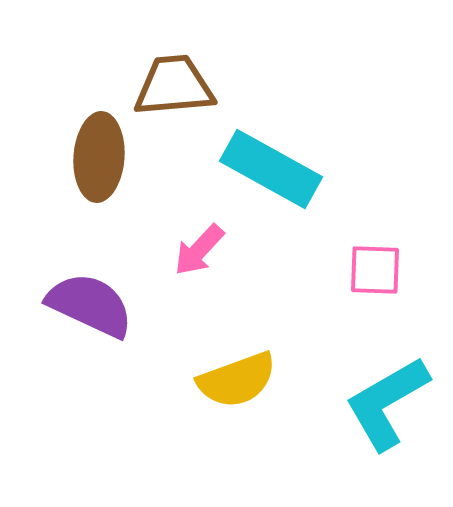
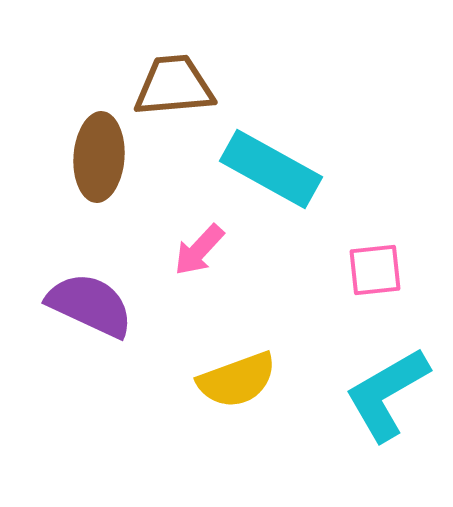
pink square: rotated 8 degrees counterclockwise
cyan L-shape: moved 9 px up
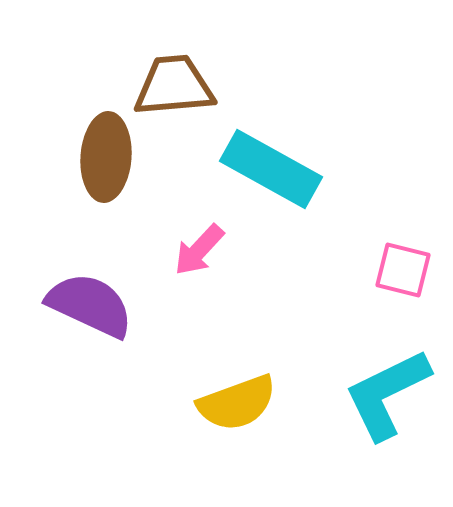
brown ellipse: moved 7 px right
pink square: moved 28 px right; rotated 20 degrees clockwise
yellow semicircle: moved 23 px down
cyan L-shape: rotated 4 degrees clockwise
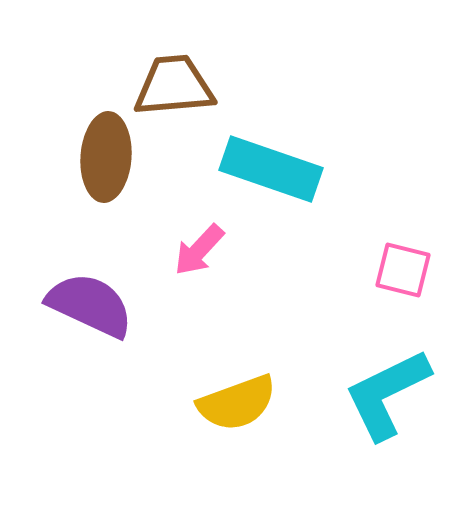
cyan rectangle: rotated 10 degrees counterclockwise
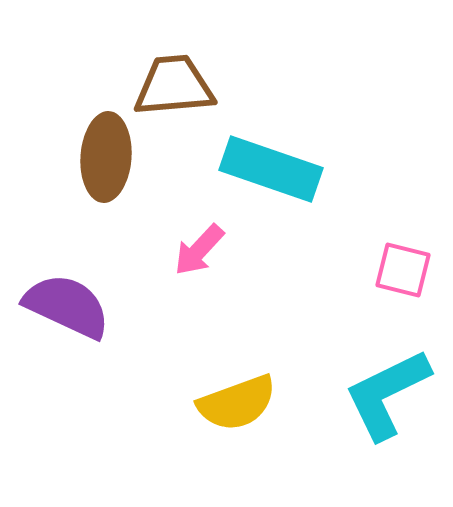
purple semicircle: moved 23 px left, 1 px down
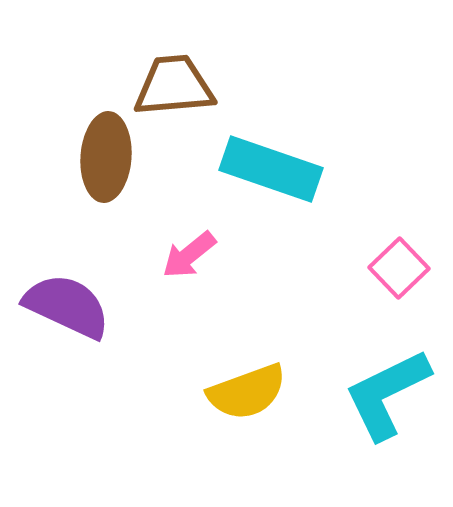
pink arrow: moved 10 px left, 5 px down; rotated 8 degrees clockwise
pink square: moved 4 px left, 2 px up; rotated 32 degrees clockwise
yellow semicircle: moved 10 px right, 11 px up
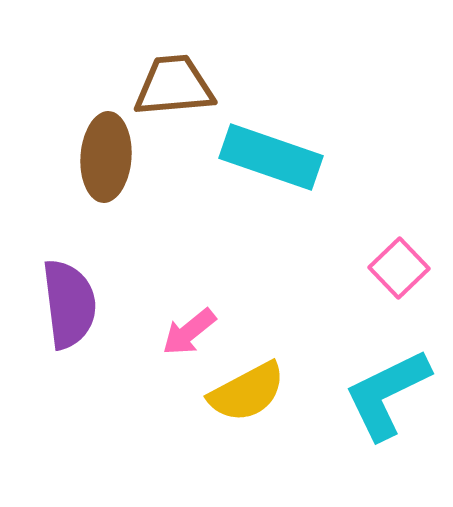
cyan rectangle: moved 12 px up
pink arrow: moved 77 px down
purple semicircle: moved 2 px right, 2 px up; rotated 58 degrees clockwise
yellow semicircle: rotated 8 degrees counterclockwise
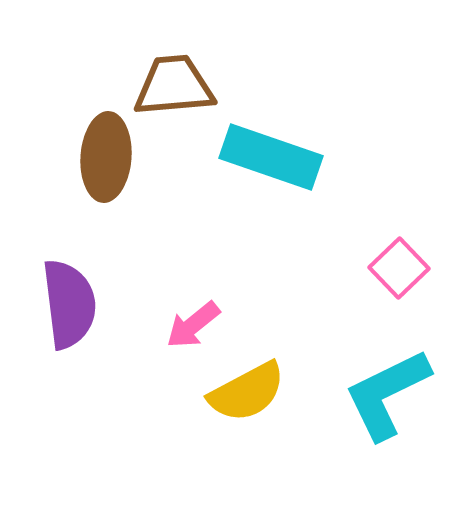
pink arrow: moved 4 px right, 7 px up
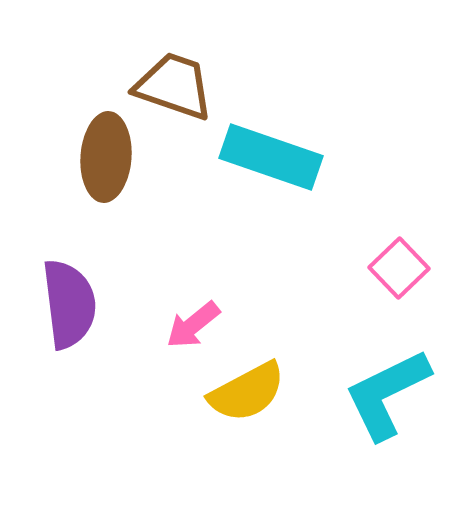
brown trapezoid: rotated 24 degrees clockwise
